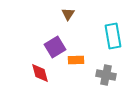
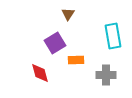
purple square: moved 4 px up
gray cross: rotated 12 degrees counterclockwise
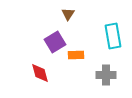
purple square: moved 1 px up
orange rectangle: moved 5 px up
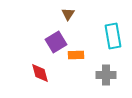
purple square: moved 1 px right
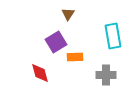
orange rectangle: moved 1 px left, 2 px down
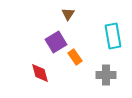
orange rectangle: rotated 56 degrees clockwise
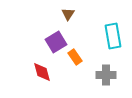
red diamond: moved 2 px right, 1 px up
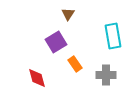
orange rectangle: moved 7 px down
red diamond: moved 5 px left, 6 px down
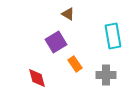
brown triangle: rotated 32 degrees counterclockwise
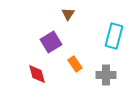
brown triangle: rotated 32 degrees clockwise
cyan rectangle: moved 1 px right; rotated 25 degrees clockwise
purple square: moved 5 px left
red diamond: moved 4 px up
